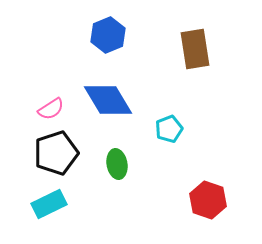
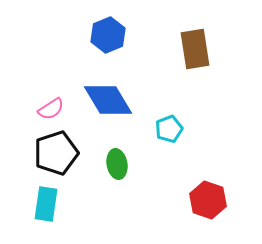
cyan rectangle: moved 3 px left; rotated 56 degrees counterclockwise
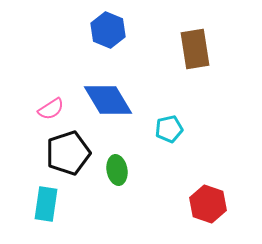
blue hexagon: moved 5 px up; rotated 16 degrees counterclockwise
cyan pentagon: rotated 8 degrees clockwise
black pentagon: moved 12 px right
green ellipse: moved 6 px down
red hexagon: moved 4 px down
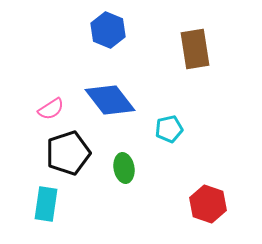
blue diamond: moved 2 px right; rotated 6 degrees counterclockwise
green ellipse: moved 7 px right, 2 px up
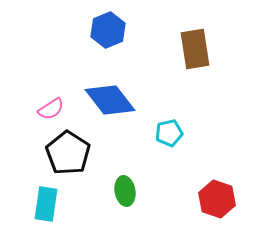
blue hexagon: rotated 16 degrees clockwise
cyan pentagon: moved 4 px down
black pentagon: rotated 21 degrees counterclockwise
green ellipse: moved 1 px right, 23 px down
red hexagon: moved 9 px right, 5 px up
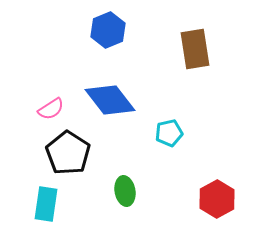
red hexagon: rotated 12 degrees clockwise
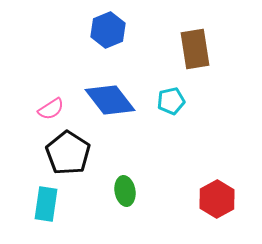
cyan pentagon: moved 2 px right, 32 px up
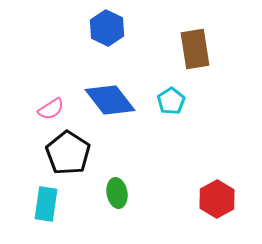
blue hexagon: moved 1 px left, 2 px up; rotated 12 degrees counterclockwise
cyan pentagon: rotated 20 degrees counterclockwise
green ellipse: moved 8 px left, 2 px down
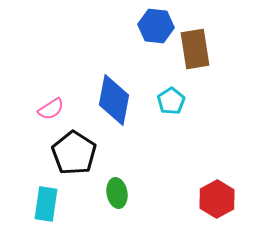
blue hexagon: moved 49 px right, 2 px up; rotated 20 degrees counterclockwise
blue diamond: moved 4 px right; rotated 48 degrees clockwise
black pentagon: moved 6 px right
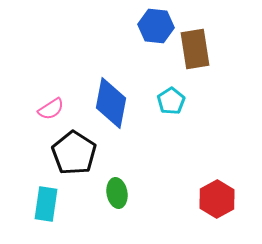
blue diamond: moved 3 px left, 3 px down
